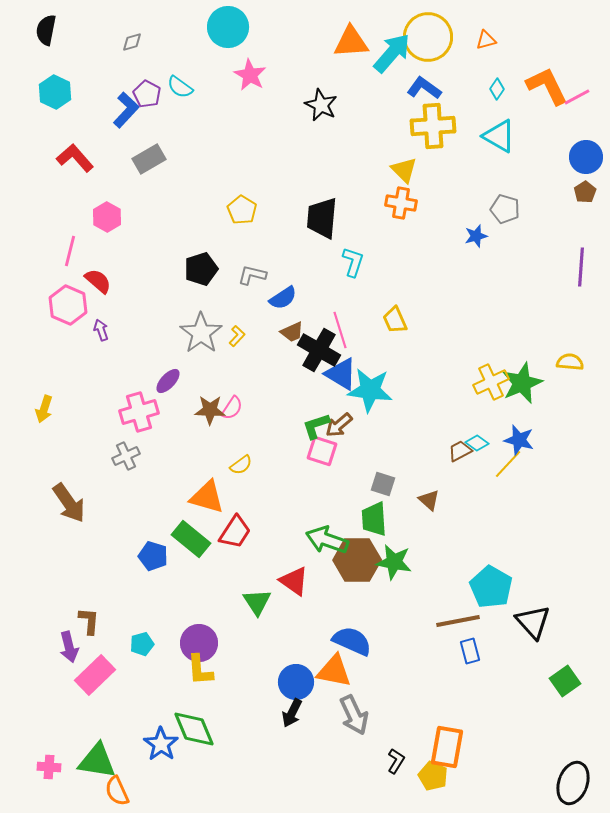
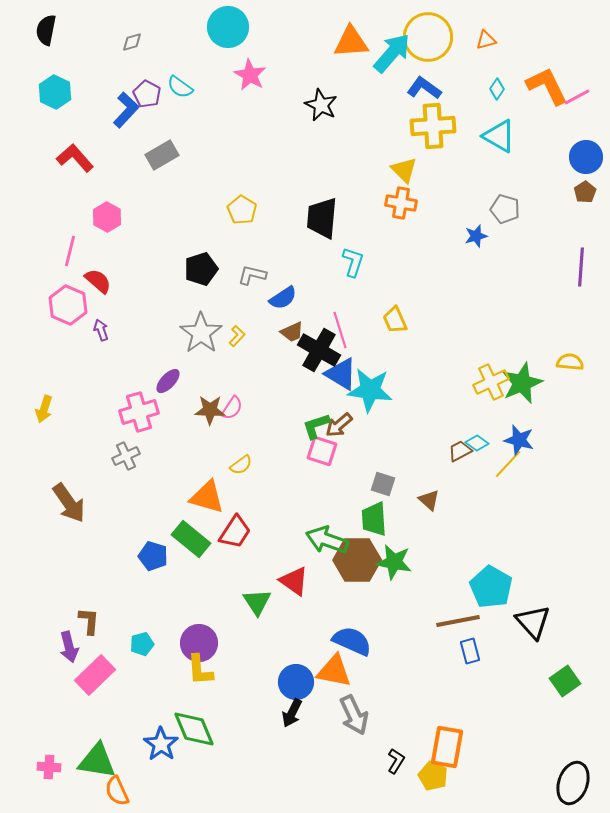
gray rectangle at (149, 159): moved 13 px right, 4 px up
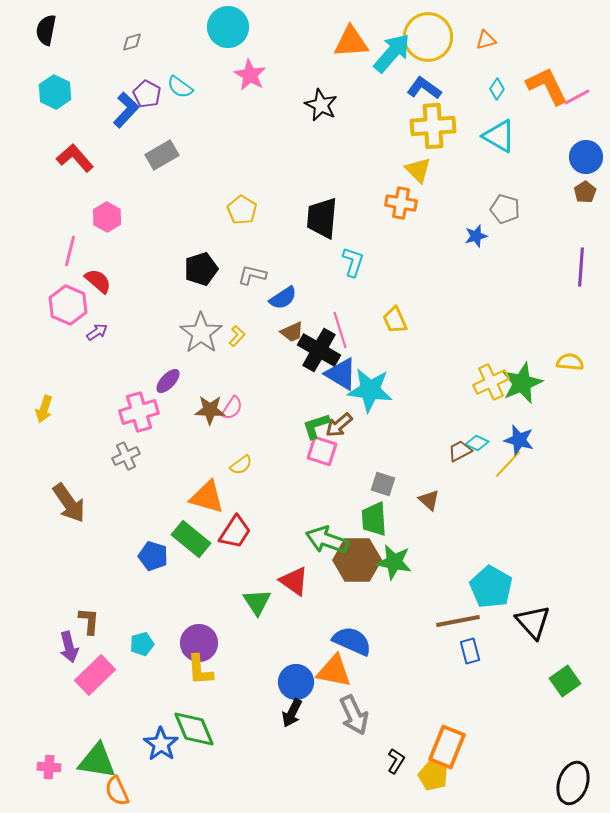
yellow triangle at (404, 170): moved 14 px right
purple arrow at (101, 330): moved 4 px left, 2 px down; rotated 75 degrees clockwise
cyan diamond at (477, 443): rotated 10 degrees counterclockwise
orange rectangle at (447, 747): rotated 12 degrees clockwise
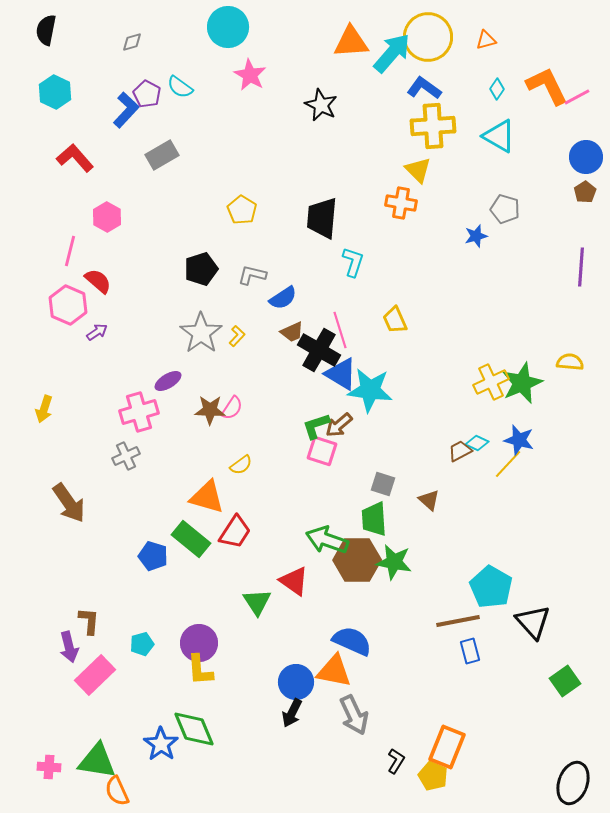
purple ellipse at (168, 381): rotated 16 degrees clockwise
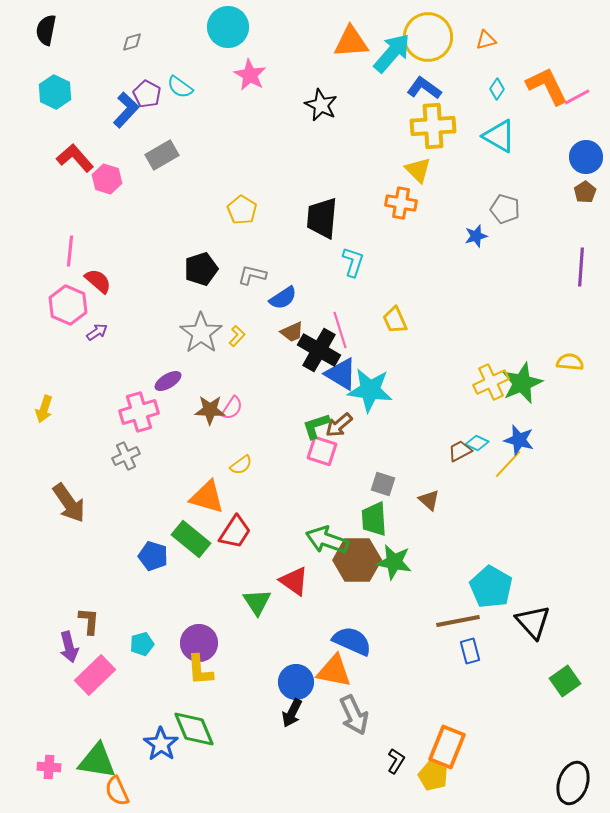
pink hexagon at (107, 217): moved 38 px up; rotated 12 degrees counterclockwise
pink line at (70, 251): rotated 8 degrees counterclockwise
